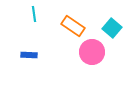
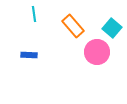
orange rectangle: rotated 15 degrees clockwise
pink circle: moved 5 px right
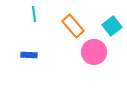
cyan square: moved 2 px up; rotated 12 degrees clockwise
pink circle: moved 3 px left
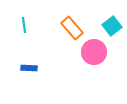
cyan line: moved 10 px left, 11 px down
orange rectangle: moved 1 px left, 2 px down
blue rectangle: moved 13 px down
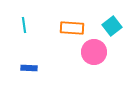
orange rectangle: rotated 45 degrees counterclockwise
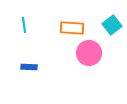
cyan square: moved 1 px up
pink circle: moved 5 px left, 1 px down
blue rectangle: moved 1 px up
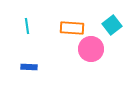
cyan line: moved 3 px right, 1 px down
pink circle: moved 2 px right, 4 px up
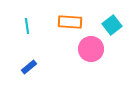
orange rectangle: moved 2 px left, 6 px up
blue rectangle: rotated 42 degrees counterclockwise
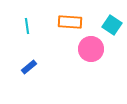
cyan square: rotated 18 degrees counterclockwise
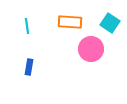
cyan square: moved 2 px left, 2 px up
blue rectangle: rotated 42 degrees counterclockwise
